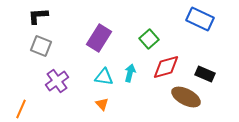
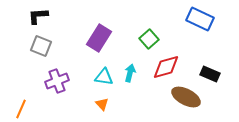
black rectangle: moved 5 px right
purple cross: rotated 15 degrees clockwise
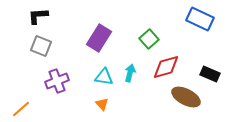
orange line: rotated 24 degrees clockwise
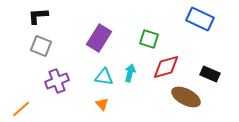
green square: rotated 30 degrees counterclockwise
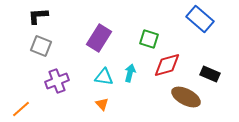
blue rectangle: rotated 16 degrees clockwise
red diamond: moved 1 px right, 2 px up
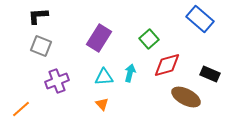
green square: rotated 30 degrees clockwise
cyan triangle: rotated 12 degrees counterclockwise
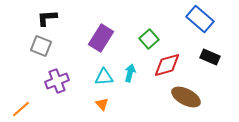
black L-shape: moved 9 px right, 2 px down
purple rectangle: moved 2 px right
black rectangle: moved 17 px up
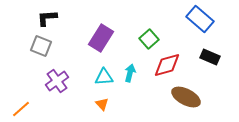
purple cross: rotated 15 degrees counterclockwise
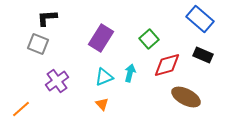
gray square: moved 3 px left, 2 px up
black rectangle: moved 7 px left, 2 px up
cyan triangle: rotated 18 degrees counterclockwise
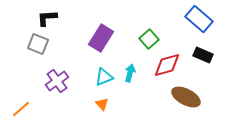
blue rectangle: moved 1 px left
